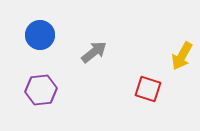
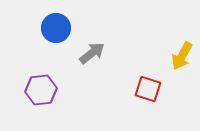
blue circle: moved 16 px right, 7 px up
gray arrow: moved 2 px left, 1 px down
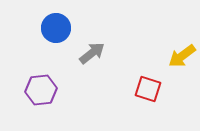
yellow arrow: rotated 24 degrees clockwise
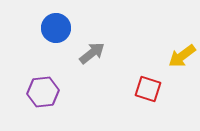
purple hexagon: moved 2 px right, 2 px down
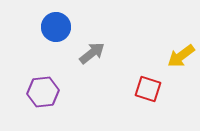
blue circle: moved 1 px up
yellow arrow: moved 1 px left
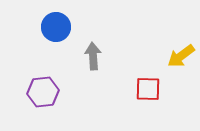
gray arrow: moved 1 px right, 3 px down; rotated 56 degrees counterclockwise
red square: rotated 16 degrees counterclockwise
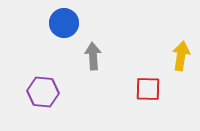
blue circle: moved 8 px right, 4 px up
yellow arrow: rotated 136 degrees clockwise
purple hexagon: rotated 12 degrees clockwise
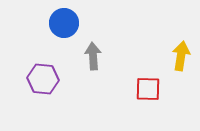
purple hexagon: moved 13 px up
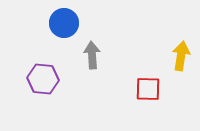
gray arrow: moved 1 px left, 1 px up
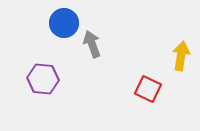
gray arrow: moved 11 px up; rotated 16 degrees counterclockwise
red square: rotated 24 degrees clockwise
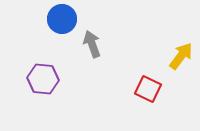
blue circle: moved 2 px left, 4 px up
yellow arrow: rotated 28 degrees clockwise
